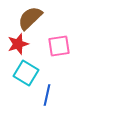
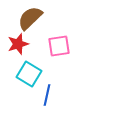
cyan square: moved 3 px right, 1 px down
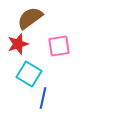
brown semicircle: rotated 8 degrees clockwise
blue line: moved 4 px left, 3 px down
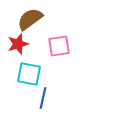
brown semicircle: moved 1 px down
cyan square: rotated 20 degrees counterclockwise
